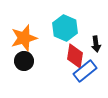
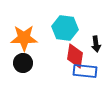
cyan hexagon: rotated 15 degrees counterclockwise
orange star: rotated 16 degrees clockwise
black circle: moved 1 px left, 2 px down
blue rectangle: rotated 45 degrees clockwise
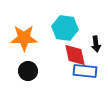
red diamond: moved 1 px up; rotated 20 degrees counterclockwise
black circle: moved 5 px right, 8 px down
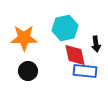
cyan hexagon: rotated 20 degrees counterclockwise
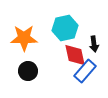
black arrow: moved 2 px left
blue rectangle: rotated 55 degrees counterclockwise
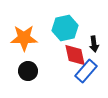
blue rectangle: moved 1 px right
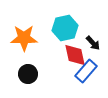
black arrow: moved 1 px left, 1 px up; rotated 35 degrees counterclockwise
black circle: moved 3 px down
